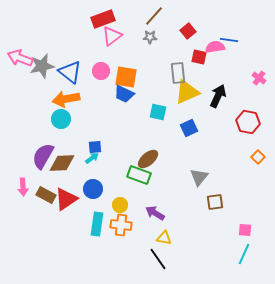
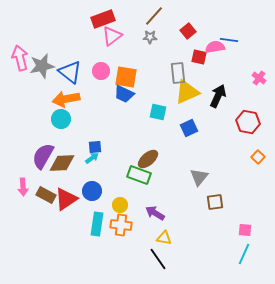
pink arrow at (20, 58): rotated 55 degrees clockwise
blue circle at (93, 189): moved 1 px left, 2 px down
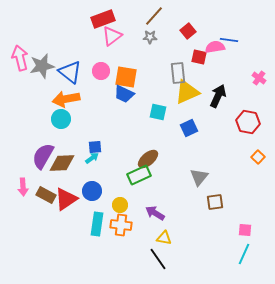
green rectangle at (139, 175): rotated 45 degrees counterclockwise
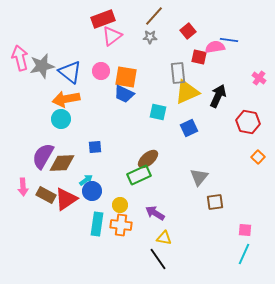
cyan arrow at (92, 158): moved 6 px left, 22 px down
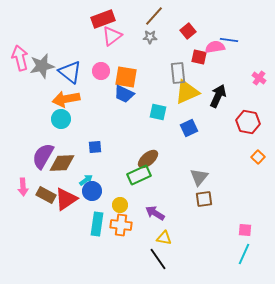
brown square at (215, 202): moved 11 px left, 3 px up
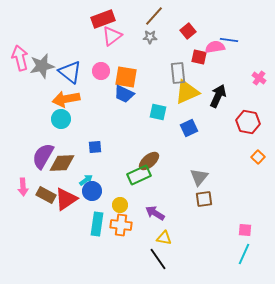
brown ellipse at (148, 159): moved 1 px right, 2 px down
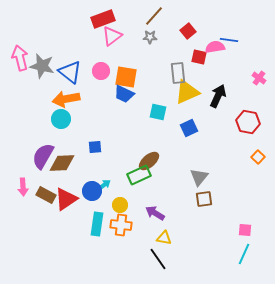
gray star at (42, 66): rotated 25 degrees clockwise
cyan arrow at (86, 180): moved 18 px right, 5 px down
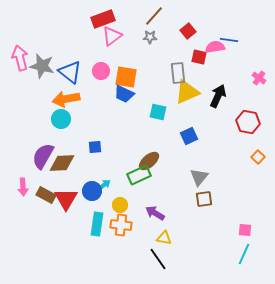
blue square at (189, 128): moved 8 px down
red triangle at (66, 199): rotated 25 degrees counterclockwise
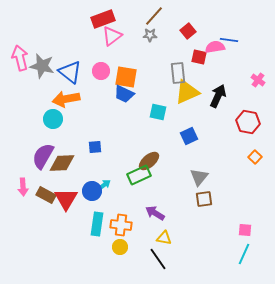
gray star at (150, 37): moved 2 px up
pink cross at (259, 78): moved 1 px left, 2 px down
cyan circle at (61, 119): moved 8 px left
orange square at (258, 157): moved 3 px left
yellow circle at (120, 205): moved 42 px down
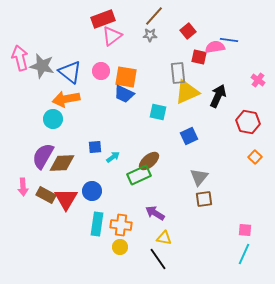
cyan arrow at (104, 185): moved 9 px right, 28 px up
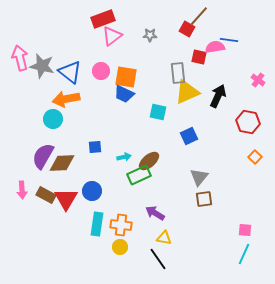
brown line at (154, 16): moved 45 px right
red square at (188, 31): moved 1 px left, 2 px up; rotated 21 degrees counterclockwise
cyan arrow at (113, 157): moved 11 px right; rotated 24 degrees clockwise
pink arrow at (23, 187): moved 1 px left, 3 px down
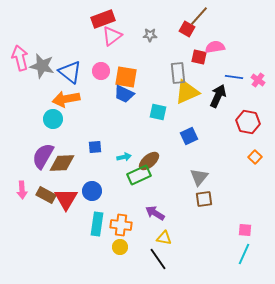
blue line at (229, 40): moved 5 px right, 37 px down
